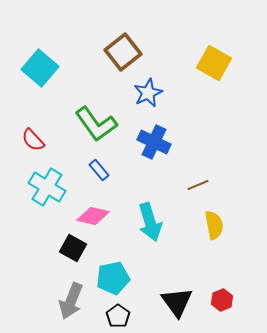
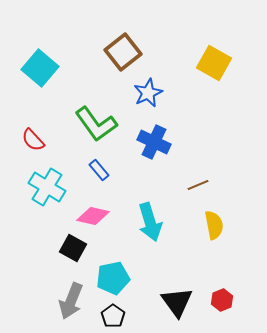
black pentagon: moved 5 px left
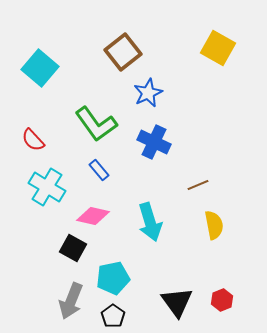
yellow square: moved 4 px right, 15 px up
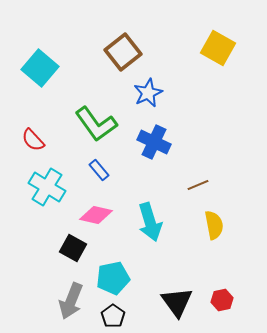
pink diamond: moved 3 px right, 1 px up
red hexagon: rotated 10 degrees clockwise
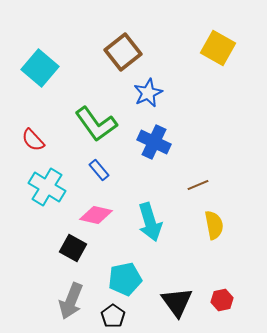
cyan pentagon: moved 12 px right, 1 px down
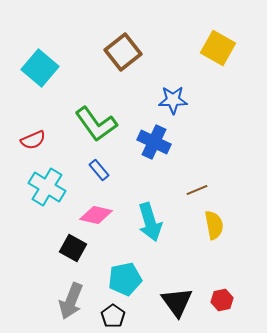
blue star: moved 25 px right, 7 px down; rotated 24 degrees clockwise
red semicircle: rotated 70 degrees counterclockwise
brown line: moved 1 px left, 5 px down
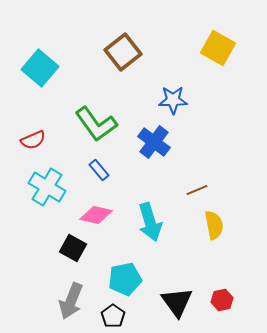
blue cross: rotated 12 degrees clockwise
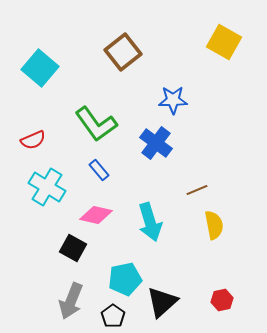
yellow square: moved 6 px right, 6 px up
blue cross: moved 2 px right, 1 px down
black triangle: moved 15 px left; rotated 24 degrees clockwise
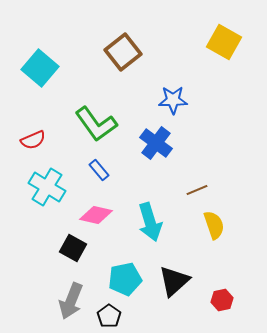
yellow semicircle: rotated 8 degrees counterclockwise
black triangle: moved 12 px right, 21 px up
black pentagon: moved 4 px left
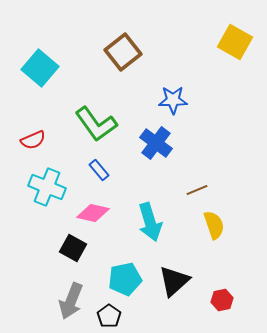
yellow square: moved 11 px right
cyan cross: rotated 9 degrees counterclockwise
pink diamond: moved 3 px left, 2 px up
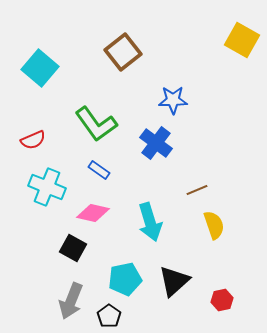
yellow square: moved 7 px right, 2 px up
blue rectangle: rotated 15 degrees counterclockwise
